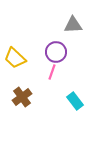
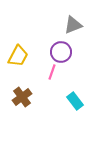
gray triangle: rotated 18 degrees counterclockwise
purple circle: moved 5 px right
yellow trapezoid: moved 3 px right, 2 px up; rotated 105 degrees counterclockwise
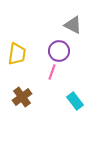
gray triangle: rotated 48 degrees clockwise
purple circle: moved 2 px left, 1 px up
yellow trapezoid: moved 1 px left, 2 px up; rotated 20 degrees counterclockwise
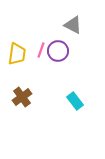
purple circle: moved 1 px left
pink line: moved 11 px left, 22 px up
